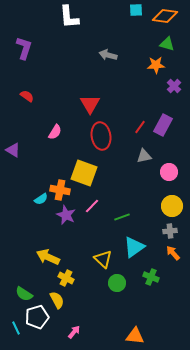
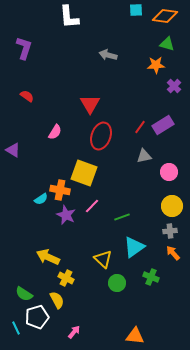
purple rectangle: rotated 30 degrees clockwise
red ellipse: rotated 28 degrees clockwise
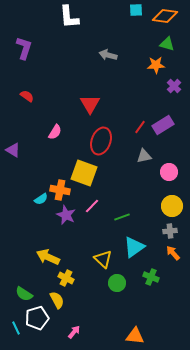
red ellipse: moved 5 px down
white pentagon: moved 1 px down
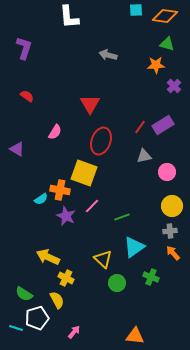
purple triangle: moved 4 px right, 1 px up
pink circle: moved 2 px left
purple star: moved 1 px down
cyan line: rotated 48 degrees counterclockwise
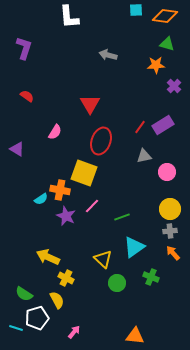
yellow circle: moved 2 px left, 3 px down
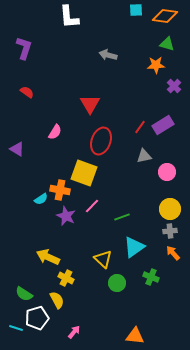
red semicircle: moved 4 px up
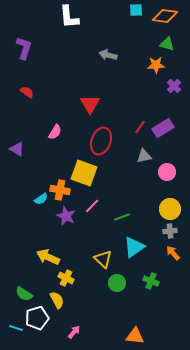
purple rectangle: moved 3 px down
green cross: moved 4 px down
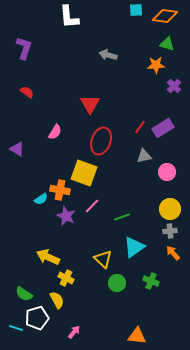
orange triangle: moved 2 px right
